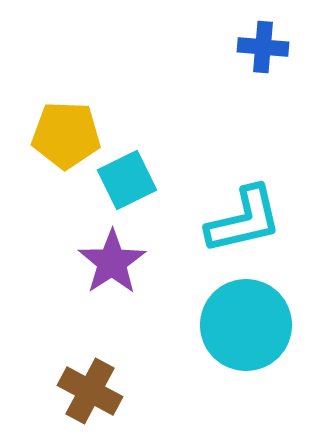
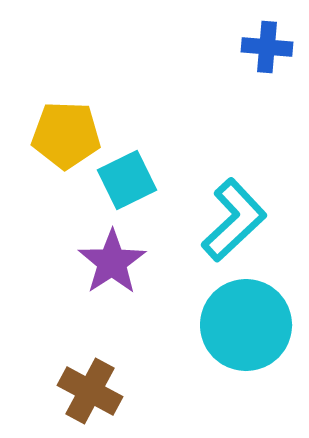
blue cross: moved 4 px right
cyan L-shape: moved 10 px left; rotated 30 degrees counterclockwise
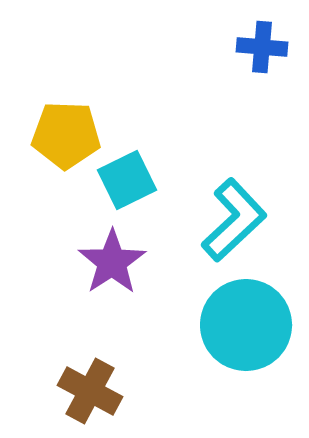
blue cross: moved 5 px left
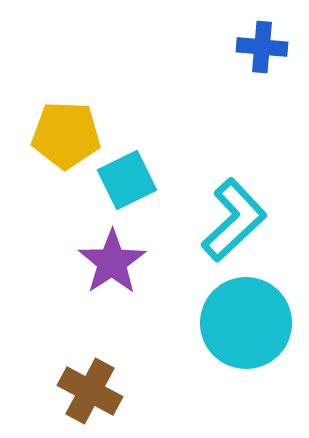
cyan circle: moved 2 px up
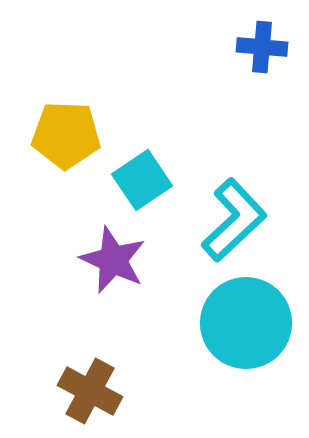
cyan square: moved 15 px right; rotated 8 degrees counterclockwise
purple star: moved 1 px right, 2 px up; rotated 14 degrees counterclockwise
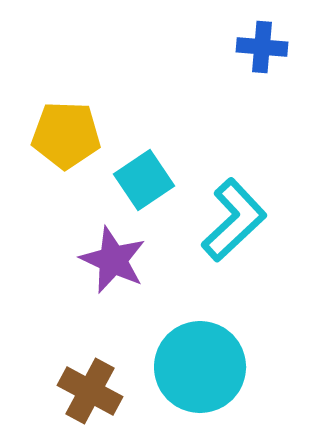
cyan square: moved 2 px right
cyan circle: moved 46 px left, 44 px down
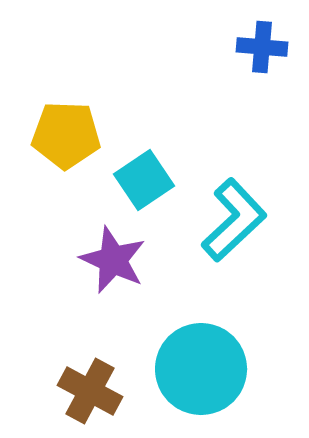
cyan circle: moved 1 px right, 2 px down
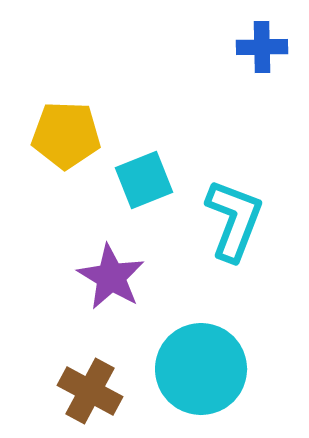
blue cross: rotated 6 degrees counterclockwise
cyan square: rotated 12 degrees clockwise
cyan L-shape: rotated 26 degrees counterclockwise
purple star: moved 2 px left, 17 px down; rotated 6 degrees clockwise
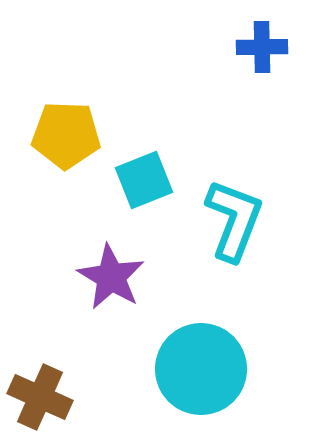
brown cross: moved 50 px left, 6 px down; rotated 4 degrees counterclockwise
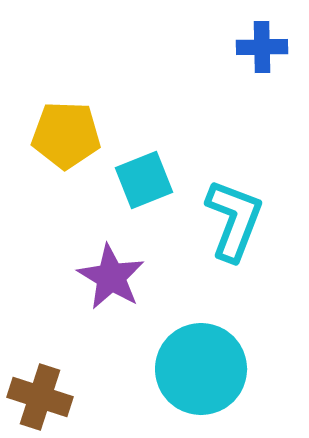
brown cross: rotated 6 degrees counterclockwise
